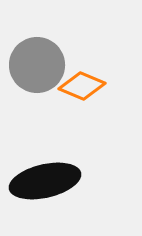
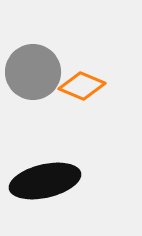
gray circle: moved 4 px left, 7 px down
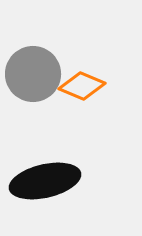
gray circle: moved 2 px down
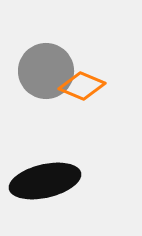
gray circle: moved 13 px right, 3 px up
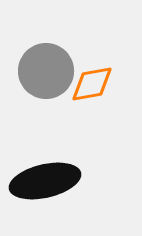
orange diamond: moved 10 px right, 2 px up; rotated 33 degrees counterclockwise
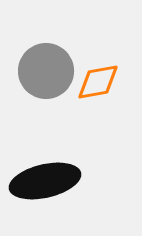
orange diamond: moved 6 px right, 2 px up
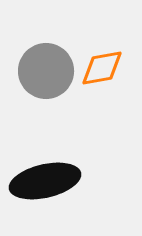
orange diamond: moved 4 px right, 14 px up
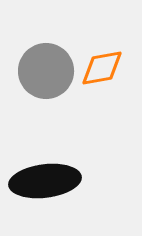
black ellipse: rotated 6 degrees clockwise
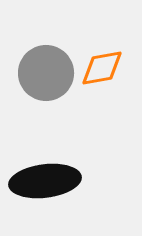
gray circle: moved 2 px down
